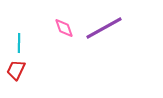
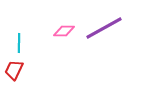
pink diamond: moved 3 px down; rotated 70 degrees counterclockwise
red trapezoid: moved 2 px left
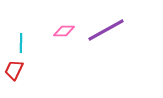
purple line: moved 2 px right, 2 px down
cyan line: moved 2 px right
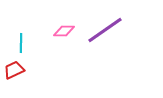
purple line: moved 1 px left; rotated 6 degrees counterclockwise
red trapezoid: rotated 40 degrees clockwise
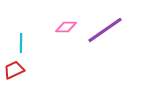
pink diamond: moved 2 px right, 4 px up
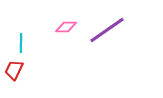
purple line: moved 2 px right
red trapezoid: rotated 40 degrees counterclockwise
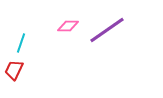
pink diamond: moved 2 px right, 1 px up
cyan line: rotated 18 degrees clockwise
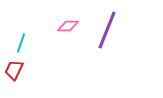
purple line: rotated 33 degrees counterclockwise
